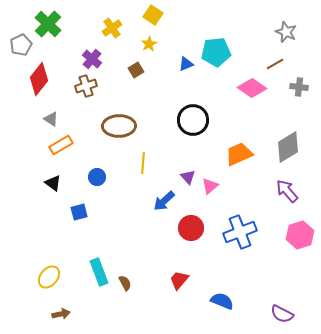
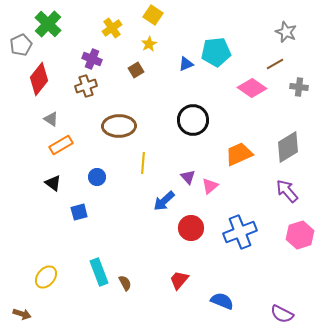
purple cross: rotated 18 degrees counterclockwise
yellow ellipse: moved 3 px left
brown arrow: moved 39 px left; rotated 30 degrees clockwise
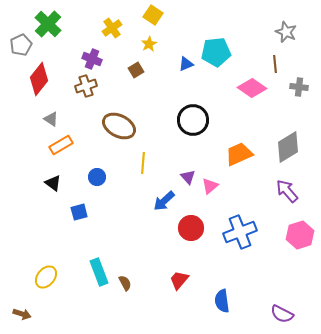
brown line: rotated 66 degrees counterclockwise
brown ellipse: rotated 28 degrees clockwise
blue semicircle: rotated 120 degrees counterclockwise
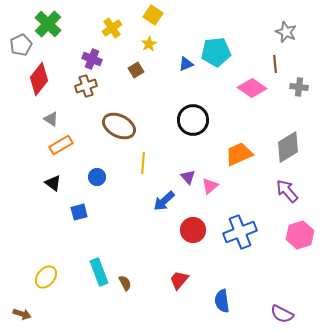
red circle: moved 2 px right, 2 px down
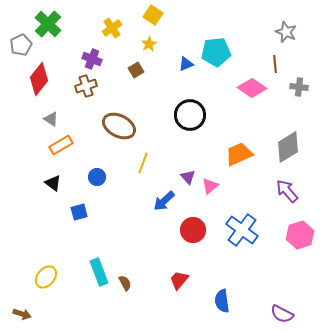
black circle: moved 3 px left, 5 px up
yellow line: rotated 15 degrees clockwise
blue cross: moved 2 px right, 2 px up; rotated 32 degrees counterclockwise
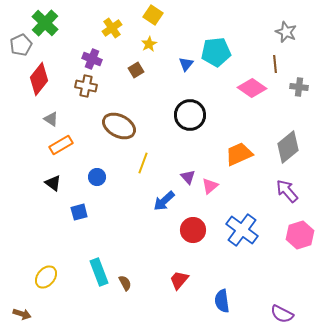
green cross: moved 3 px left, 1 px up
blue triangle: rotated 28 degrees counterclockwise
brown cross: rotated 30 degrees clockwise
gray diamond: rotated 8 degrees counterclockwise
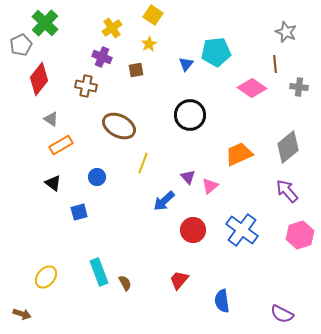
purple cross: moved 10 px right, 2 px up
brown square: rotated 21 degrees clockwise
